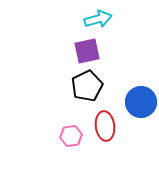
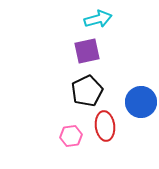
black pentagon: moved 5 px down
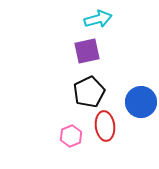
black pentagon: moved 2 px right, 1 px down
pink hexagon: rotated 15 degrees counterclockwise
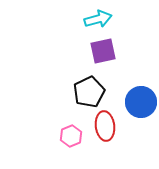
purple square: moved 16 px right
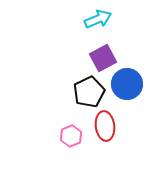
cyan arrow: rotated 8 degrees counterclockwise
purple square: moved 7 px down; rotated 16 degrees counterclockwise
blue circle: moved 14 px left, 18 px up
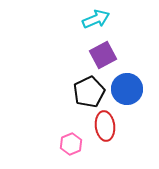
cyan arrow: moved 2 px left
purple square: moved 3 px up
blue circle: moved 5 px down
pink hexagon: moved 8 px down
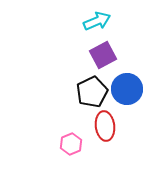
cyan arrow: moved 1 px right, 2 px down
black pentagon: moved 3 px right
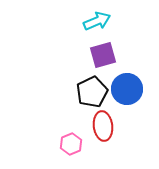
purple square: rotated 12 degrees clockwise
red ellipse: moved 2 px left
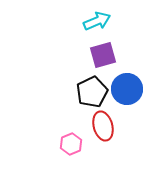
red ellipse: rotated 8 degrees counterclockwise
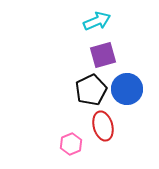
black pentagon: moved 1 px left, 2 px up
